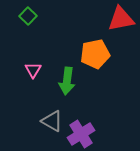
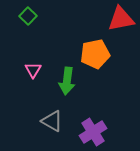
purple cross: moved 12 px right, 2 px up
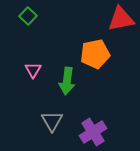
gray triangle: rotated 30 degrees clockwise
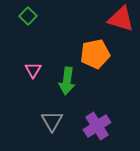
red triangle: rotated 28 degrees clockwise
purple cross: moved 4 px right, 6 px up
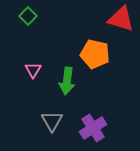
orange pentagon: rotated 24 degrees clockwise
purple cross: moved 4 px left, 2 px down
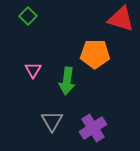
orange pentagon: rotated 12 degrees counterclockwise
